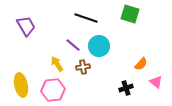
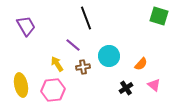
green square: moved 29 px right, 2 px down
black line: rotated 50 degrees clockwise
cyan circle: moved 10 px right, 10 px down
pink triangle: moved 2 px left, 3 px down
black cross: rotated 16 degrees counterclockwise
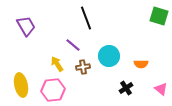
orange semicircle: rotated 48 degrees clockwise
pink triangle: moved 7 px right, 4 px down
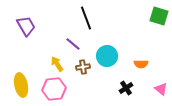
purple line: moved 1 px up
cyan circle: moved 2 px left
pink hexagon: moved 1 px right, 1 px up
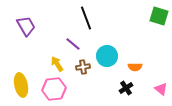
orange semicircle: moved 6 px left, 3 px down
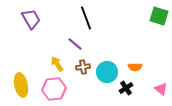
purple trapezoid: moved 5 px right, 7 px up
purple line: moved 2 px right
cyan circle: moved 16 px down
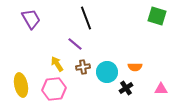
green square: moved 2 px left
pink triangle: rotated 40 degrees counterclockwise
